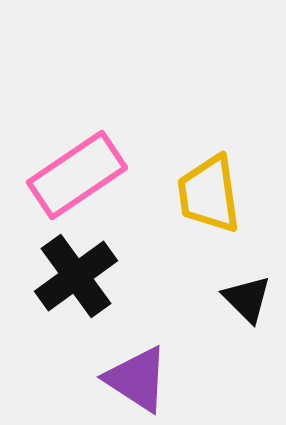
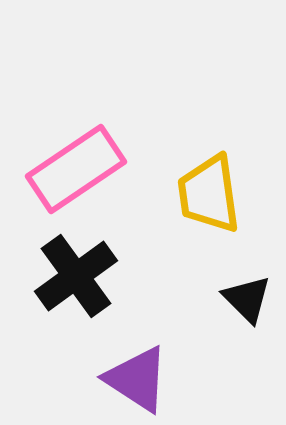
pink rectangle: moved 1 px left, 6 px up
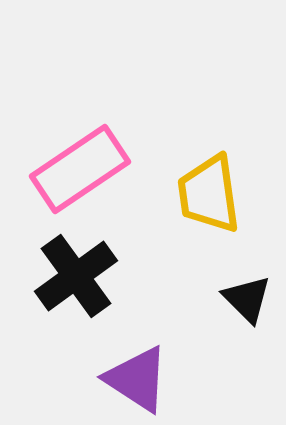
pink rectangle: moved 4 px right
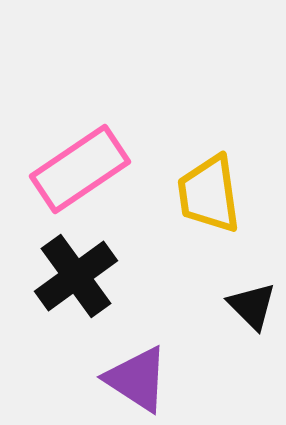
black triangle: moved 5 px right, 7 px down
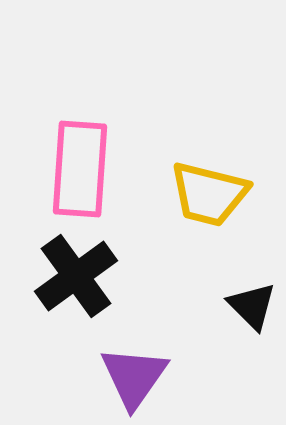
pink rectangle: rotated 52 degrees counterclockwise
yellow trapezoid: rotated 68 degrees counterclockwise
purple triangle: moved 3 px left, 2 px up; rotated 32 degrees clockwise
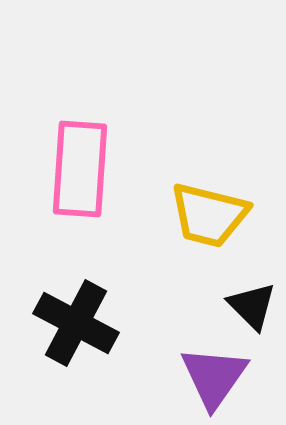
yellow trapezoid: moved 21 px down
black cross: moved 47 px down; rotated 26 degrees counterclockwise
purple triangle: moved 80 px right
